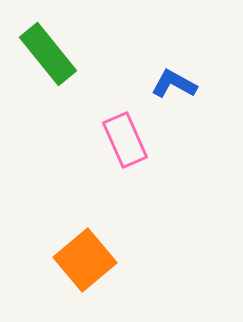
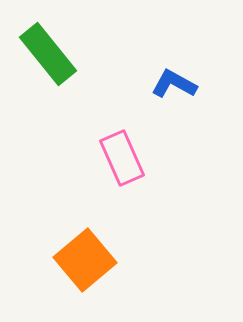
pink rectangle: moved 3 px left, 18 px down
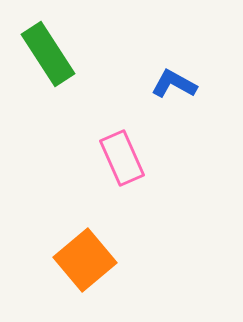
green rectangle: rotated 6 degrees clockwise
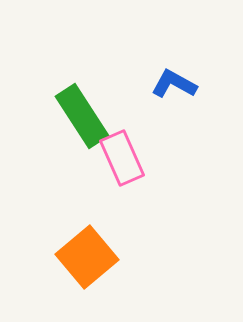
green rectangle: moved 34 px right, 62 px down
orange square: moved 2 px right, 3 px up
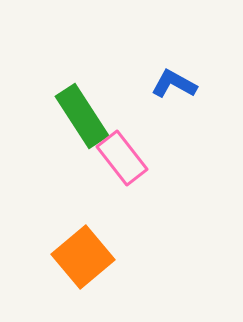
pink rectangle: rotated 14 degrees counterclockwise
orange square: moved 4 px left
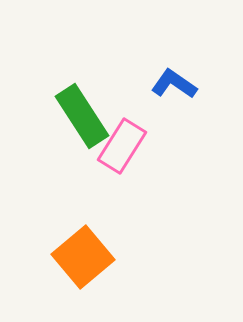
blue L-shape: rotated 6 degrees clockwise
pink rectangle: moved 12 px up; rotated 70 degrees clockwise
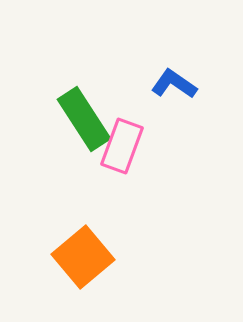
green rectangle: moved 2 px right, 3 px down
pink rectangle: rotated 12 degrees counterclockwise
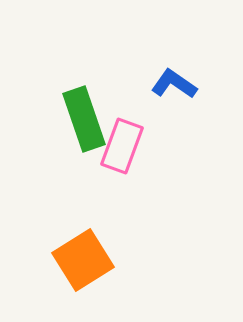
green rectangle: rotated 14 degrees clockwise
orange square: moved 3 px down; rotated 8 degrees clockwise
